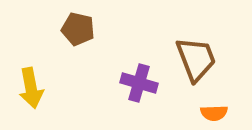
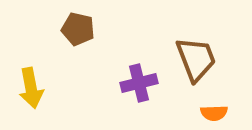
purple cross: rotated 30 degrees counterclockwise
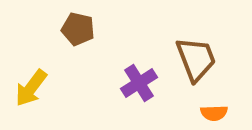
purple cross: rotated 18 degrees counterclockwise
yellow arrow: rotated 48 degrees clockwise
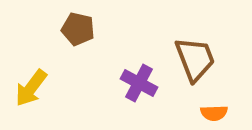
brown trapezoid: moved 1 px left
purple cross: rotated 30 degrees counterclockwise
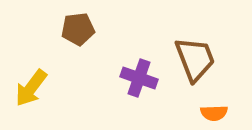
brown pentagon: rotated 20 degrees counterclockwise
purple cross: moved 5 px up; rotated 9 degrees counterclockwise
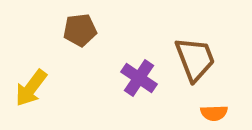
brown pentagon: moved 2 px right, 1 px down
purple cross: rotated 15 degrees clockwise
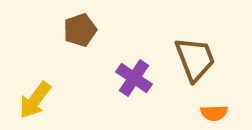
brown pentagon: rotated 12 degrees counterclockwise
purple cross: moved 5 px left
yellow arrow: moved 4 px right, 12 px down
